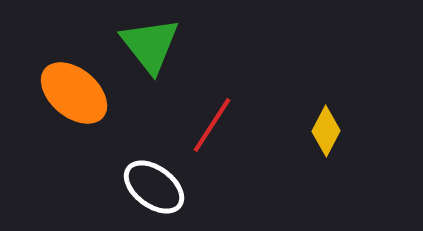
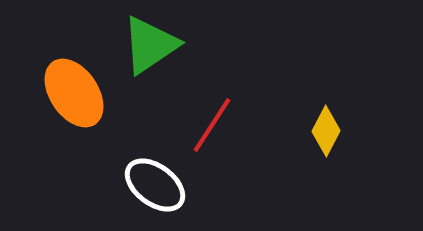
green triangle: rotated 34 degrees clockwise
orange ellipse: rotated 16 degrees clockwise
white ellipse: moved 1 px right, 2 px up
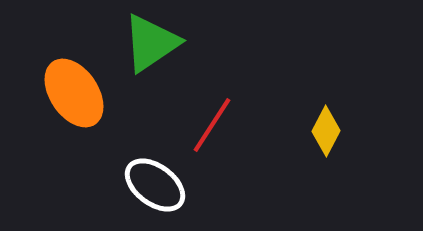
green triangle: moved 1 px right, 2 px up
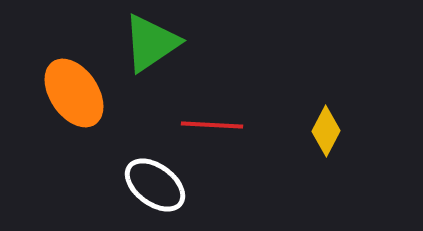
red line: rotated 60 degrees clockwise
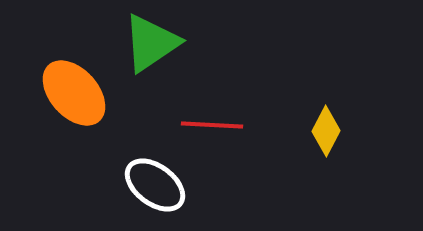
orange ellipse: rotated 8 degrees counterclockwise
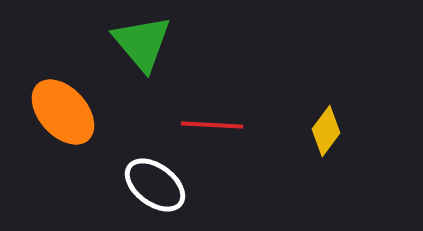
green triangle: moved 9 px left; rotated 36 degrees counterclockwise
orange ellipse: moved 11 px left, 19 px down
yellow diamond: rotated 9 degrees clockwise
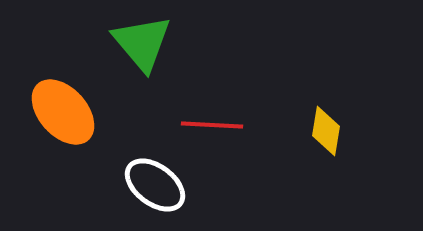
yellow diamond: rotated 27 degrees counterclockwise
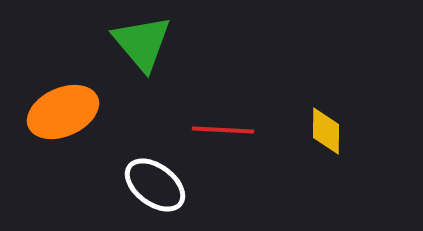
orange ellipse: rotated 72 degrees counterclockwise
red line: moved 11 px right, 5 px down
yellow diamond: rotated 9 degrees counterclockwise
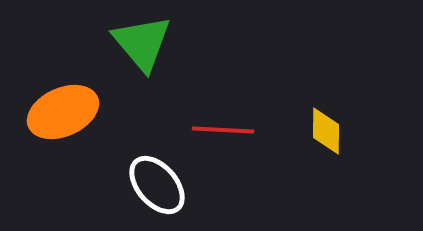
white ellipse: moved 2 px right; rotated 12 degrees clockwise
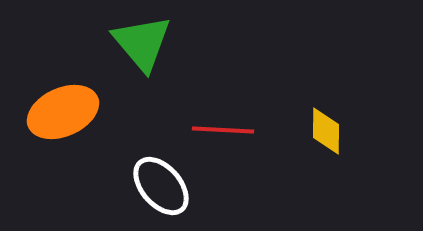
white ellipse: moved 4 px right, 1 px down
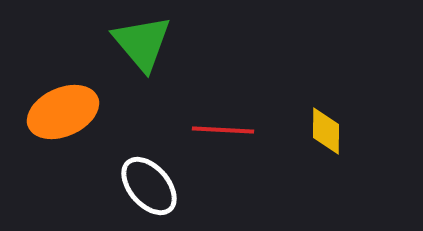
white ellipse: moved 12 px left
